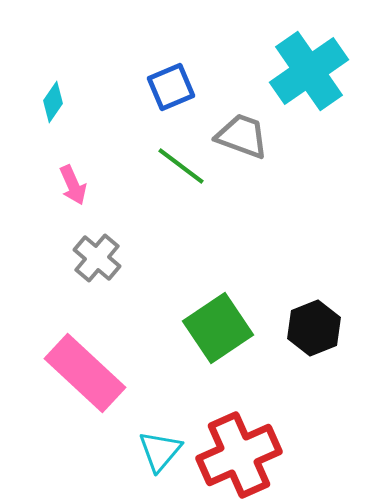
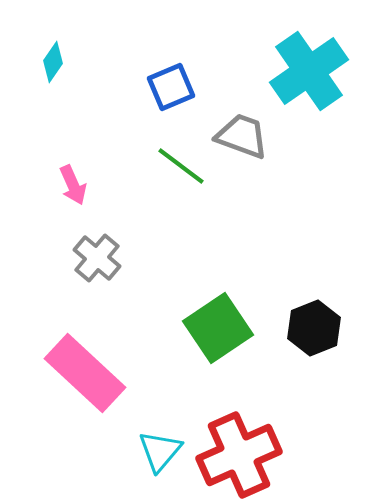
cyan diamond: moved 40 px up
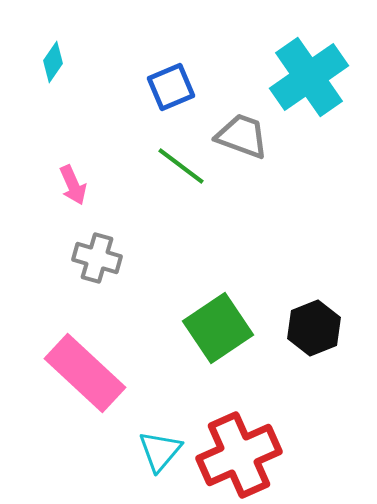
cyan cross: moved 6 px down
gray cross: rotated 24 degrees counterclockwise
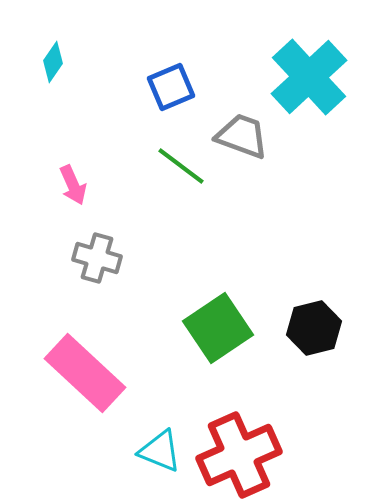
cyan cross: rotated 8 degrees counterclockwise
black hexagon: rotated 8 degrees clockwise
cyan triangle: rotated 48 degrees counterclockwise
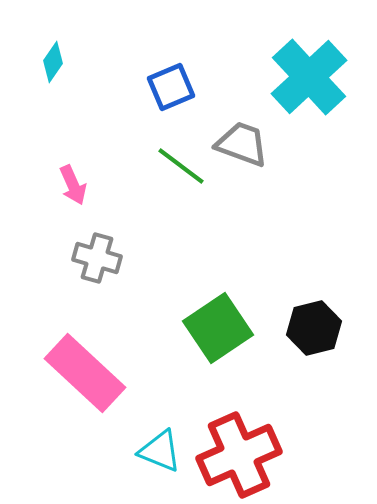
gray trapezoid: moved 8 px down
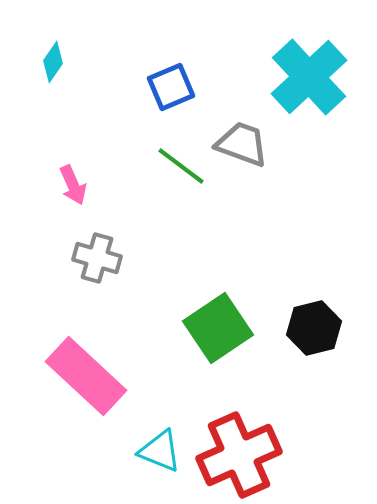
pink rectangle: moved 1 px right, 3 px down
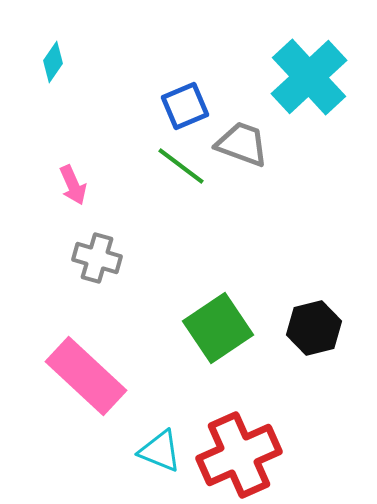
blue square: moved 14 px right, 19 px down
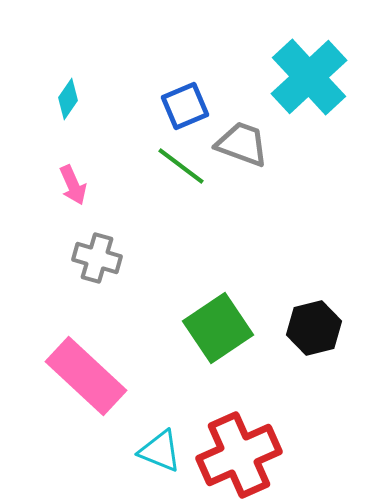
cyan diamond: moved 15 px right, 37 px down
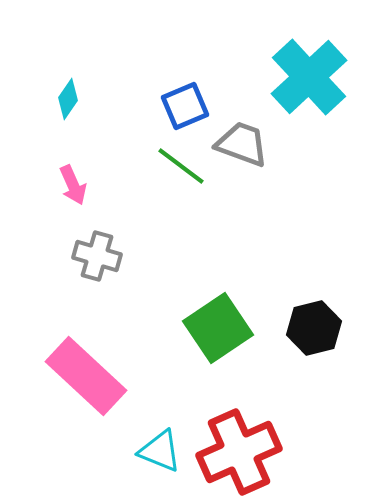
gray cross: moved 2 px up
red cross: moved 3 px up
